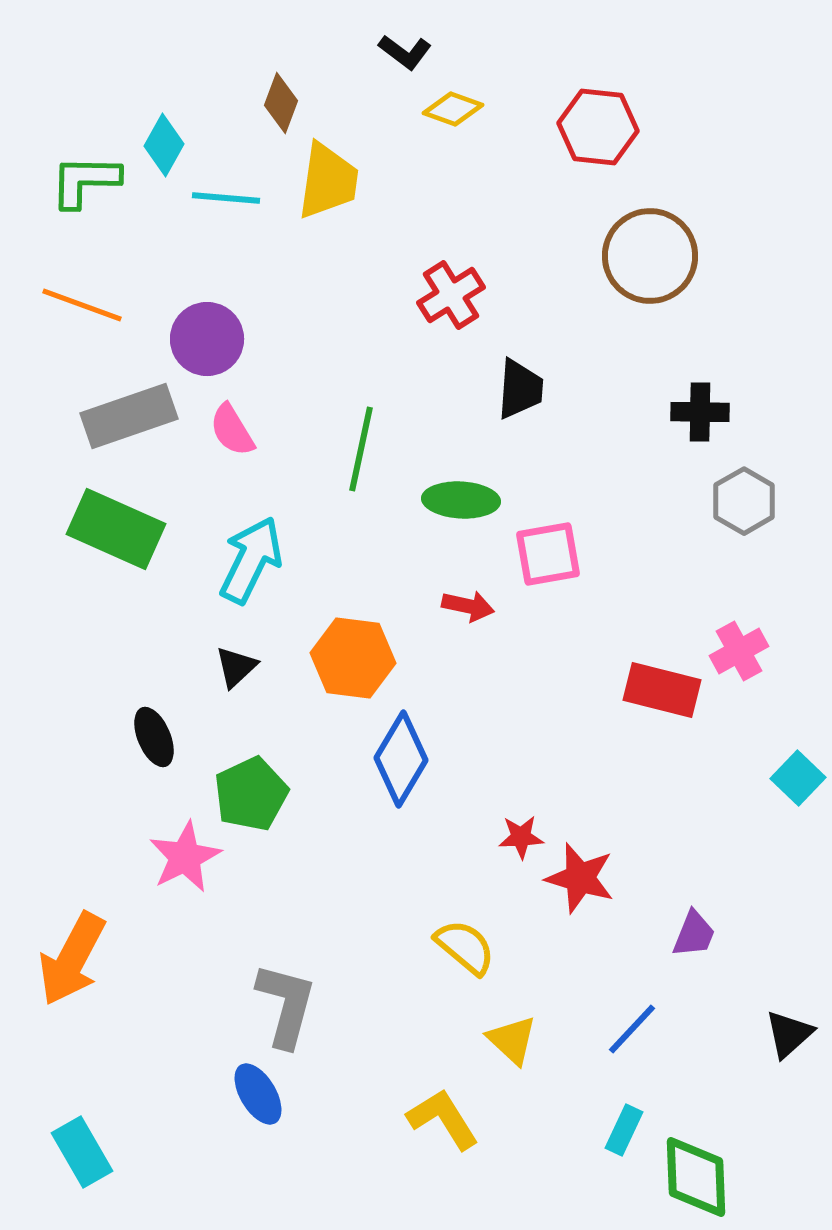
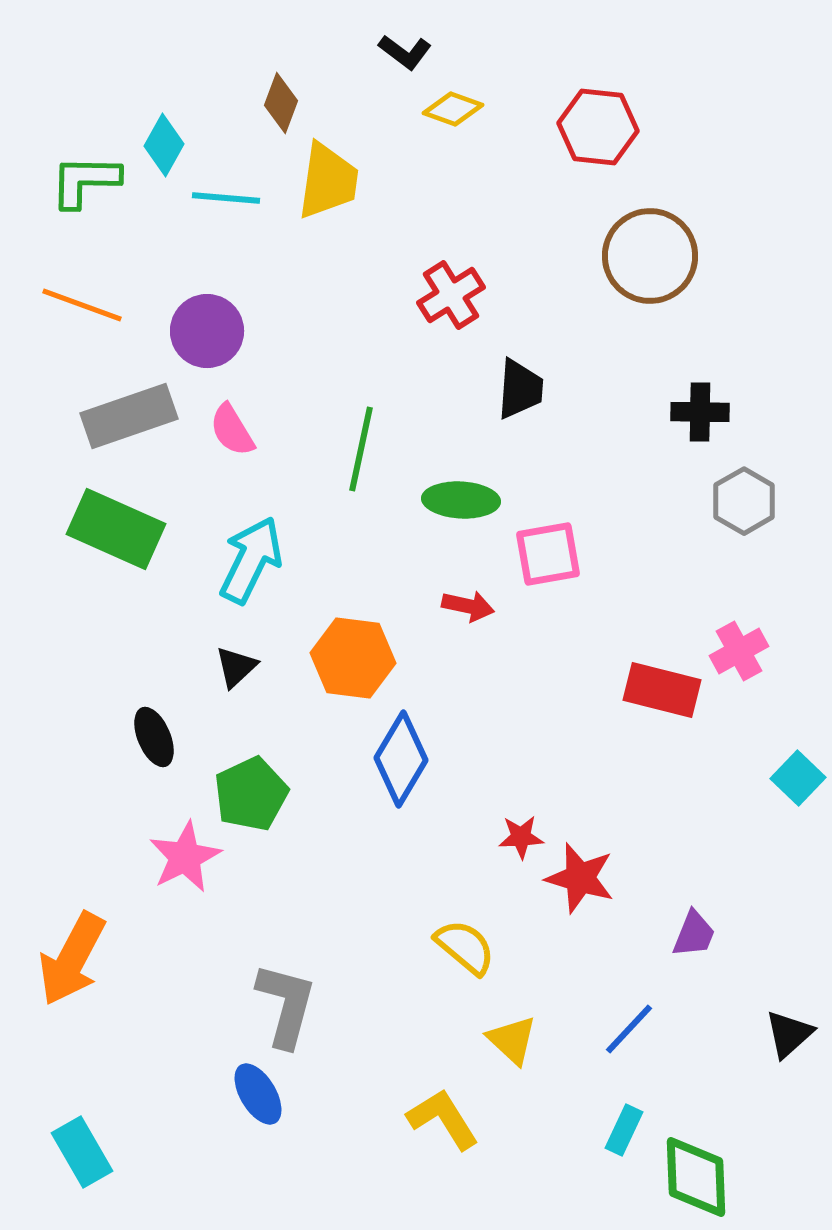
purple circle at (207, 339): moved 8 px up
blue line at (632, 1029): moved 3 px left
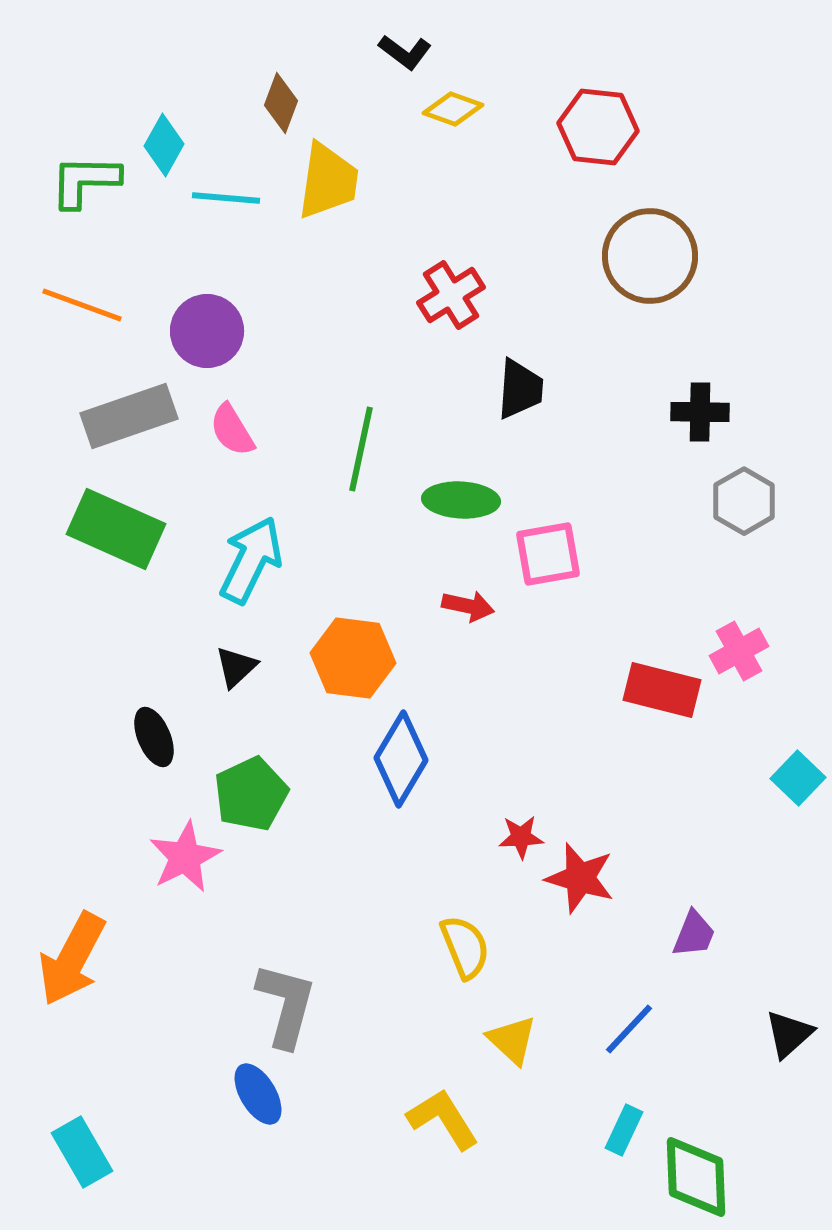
yellow semicircle at (465, 947): rotated 28 degrees clockwise
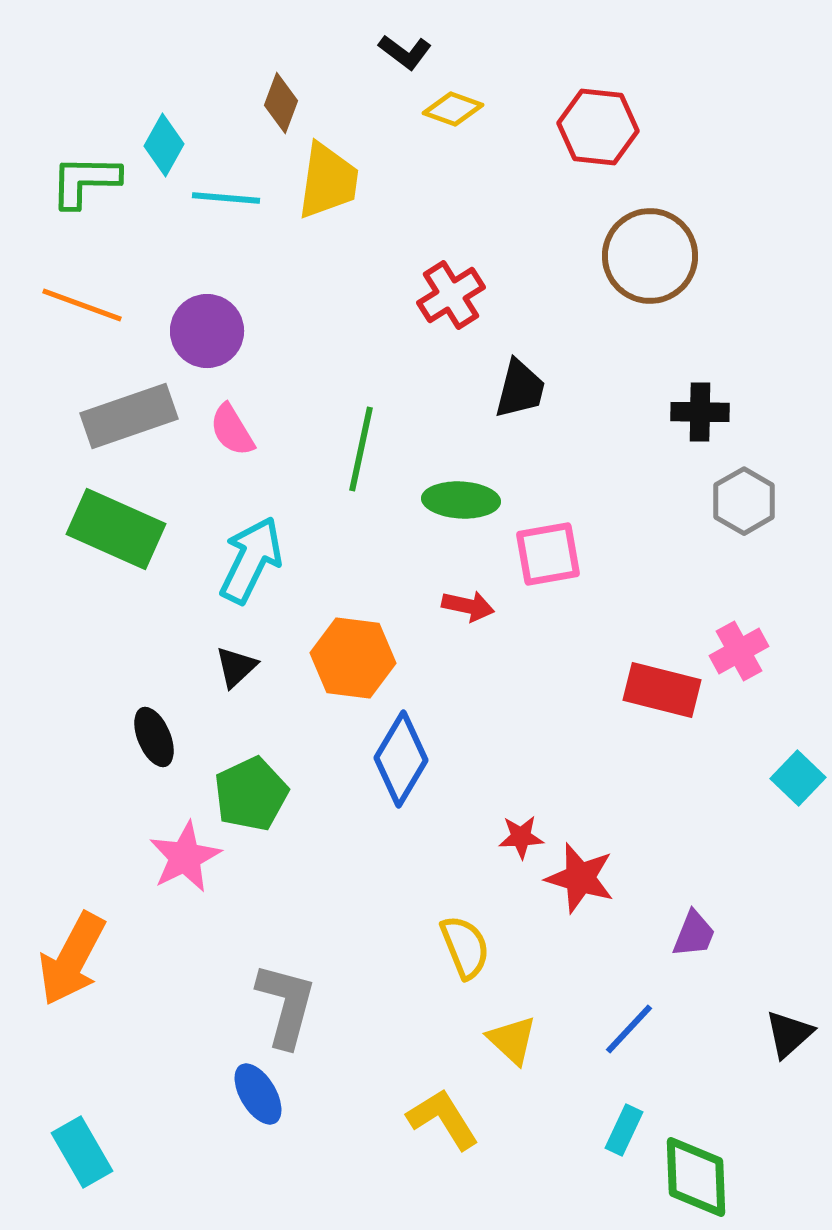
black trapezoid at (520, 389): rotated 10 degrees clockwise
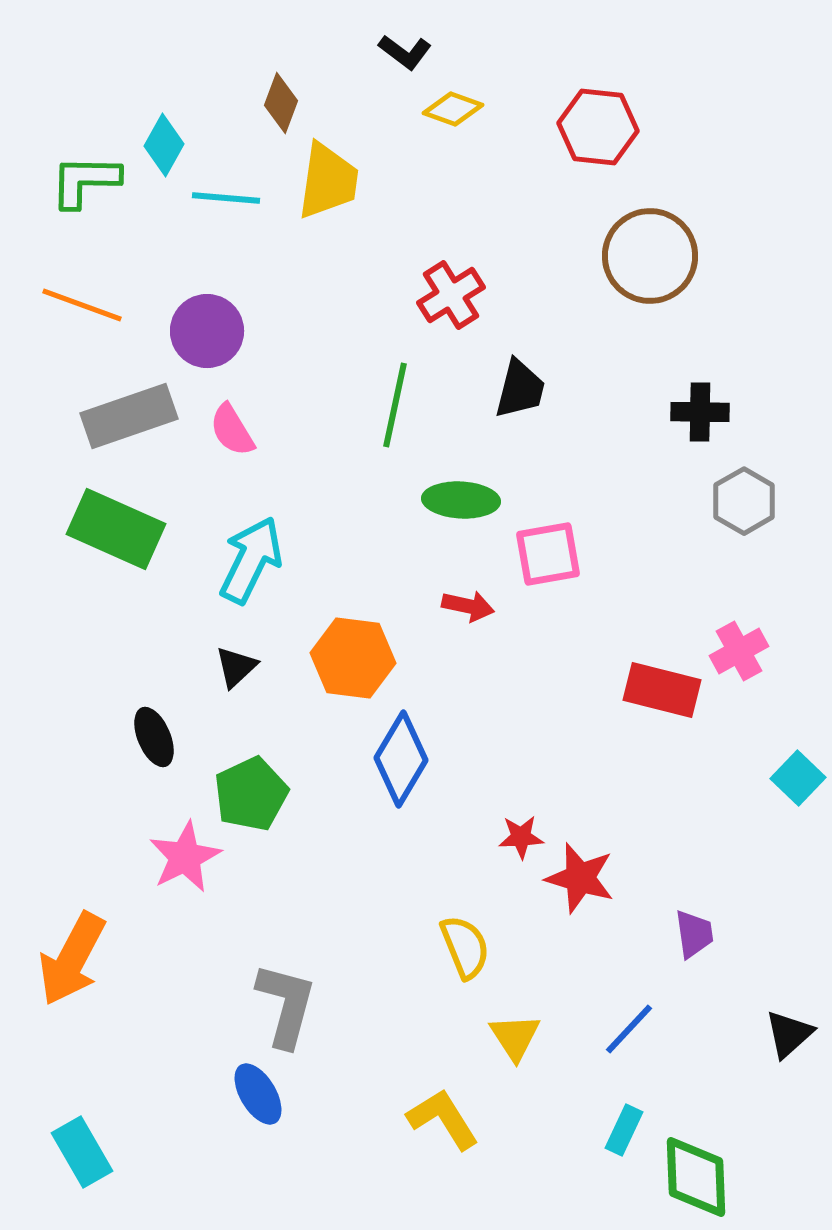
green line at (361, 449): moved 34 px right, 44 px up
purple trapezoid at (694, 934): rotated 30 degrees counterclockwise
yellow triangle at (512, 1040): moved 3 px right, 3 px up; rotated 14 degrees clockwise
